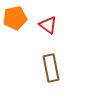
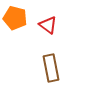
orange pentagon: rotated 25 degrees clockwise
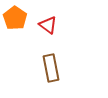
orange pentagon: rotated 20 degrees clockwise
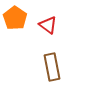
brown rectangle: moved 1 px right, 1 px up
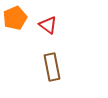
orange pentagon: rotated 15 degrees clockwise
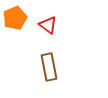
brown rectangle: moved 3 px left
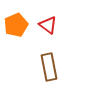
orange pentagon: moved 1 px right, 7 px down
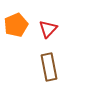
red triangle: moved 4 px down; rotated 36 degrees clockwise
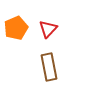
orange pentagon: moved 3 px down
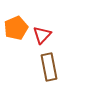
red triangle: moved 6 px left, 6 px down
